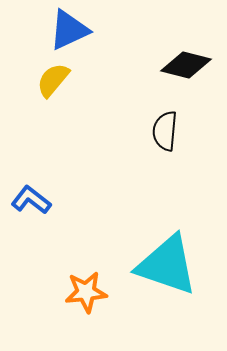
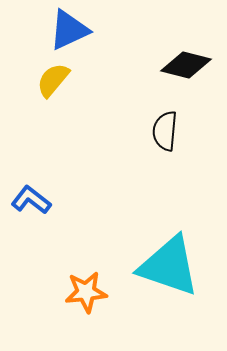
cyan triangle: moved 2 px right, 1 px down
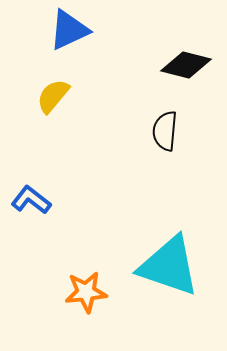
yellow semicircle: moved 16 px down
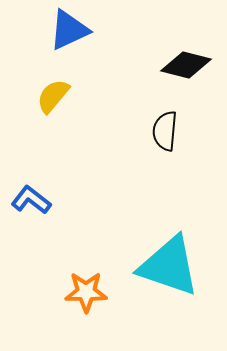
orange star: rotated 6 degrees clockwise
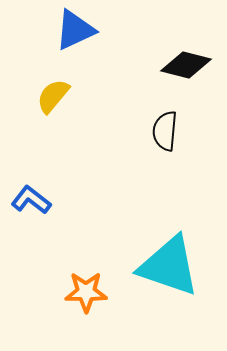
blue triangle: moved 6 px right
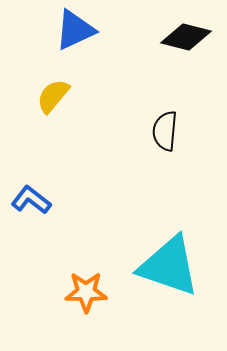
black diamond: moved 28 px up
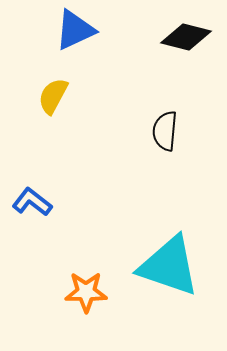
yellow semicircle: rotated 12 degrees counterclockwise
blue L-shape: moved 1 px right, 2 px down
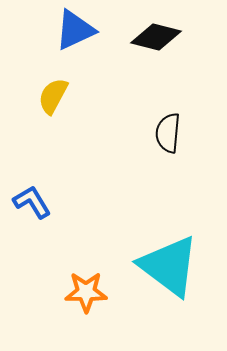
black diamond: moved 30 px left
black semicircle: moved 3 px right, 2 px down
blue L-shape: rotated 21 degrees clockwise
cyan triangle: rotated 18 degrees clockwise
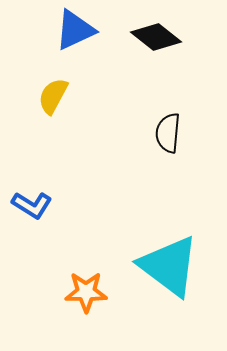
black diamond: rotated 24 degrees clockwise
blue L-shape: moved 3 px down; rotated 153 degrees clockwise
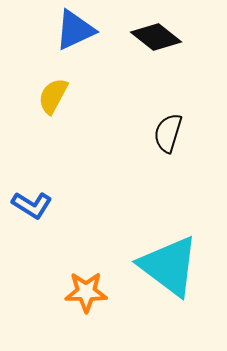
black semicircle: rotated 12 degrees clockwise
